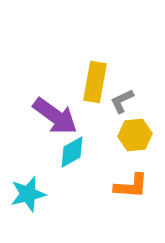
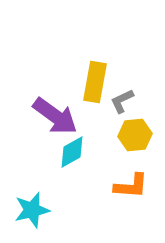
cyan star: moved 4 px right, 16 px down
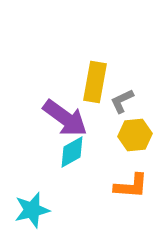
purple arrow: moved 10 px right, 2 px down
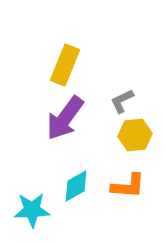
yellow rectangle: moved 30 px left, 17 px up; rotated 12 degrees clockwise
purple arrow: rotated 90 degrees clockwise
cyan diamond: moved 4 px right, 34 px down
orange L-shape: moved 3 px left
cyan star: rotated 12 degrees clockwise
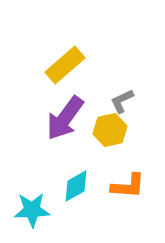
yellow rectangle: rotated 27 degrees clockwise
yellow hexagon: moved 25 px left, 5 px up; rotated 8 degrees counterclockwise
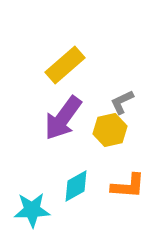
gray L-shape: moved 1 px down
purple arrow: moved 2 px left
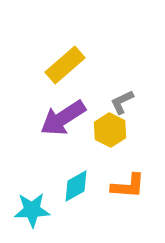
purple arrow: rotated 21 degrees clockwise
yellow hexagon: rotated 20 degrees counterclockwise
